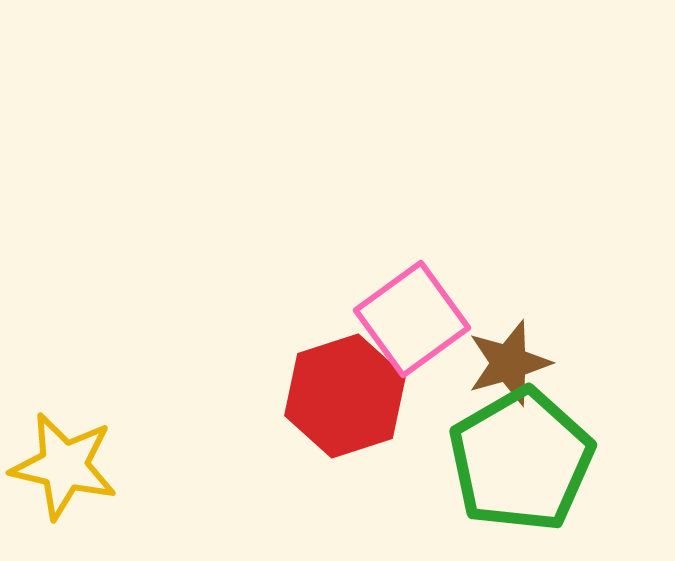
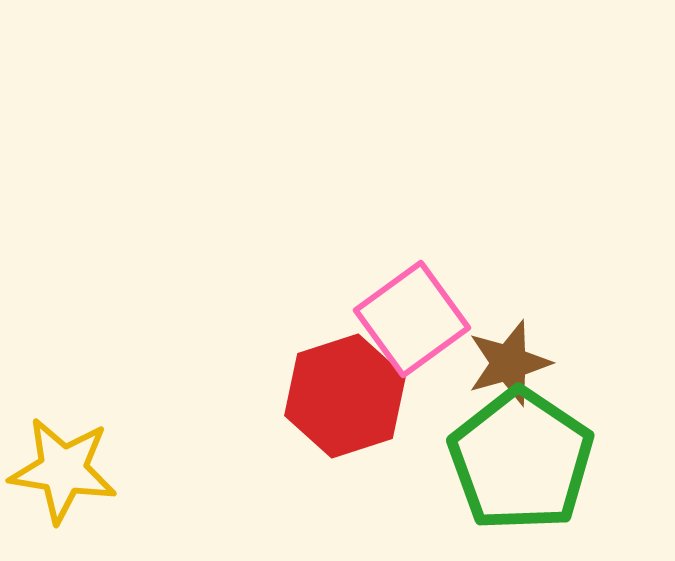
green pentagon: rotated 8 degrees counterclockwise
yellow star: moved 1 px left, 4 px down; rotated 4 degrees counterclockwise
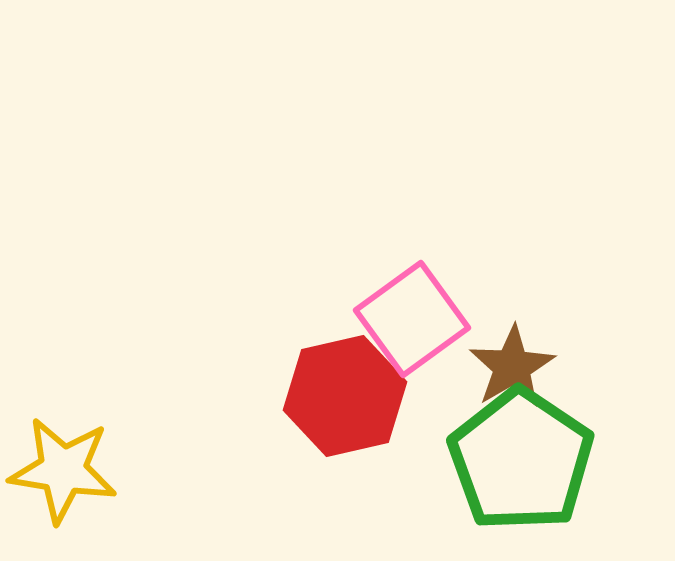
brown star: moved 3 px right, 4 px down; rotated 14 degrees counterclockwise
red hexagon: rotated 5 degrees clockwise
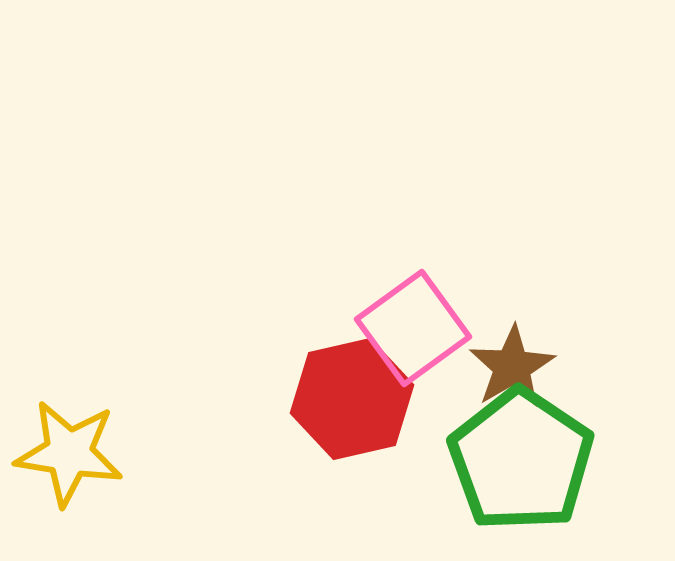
pink square: moved 1 px right, 9 px down
red hexagon: moved 7 px right, 3 px down
yellow star: moved 6 px right, 17 px up
